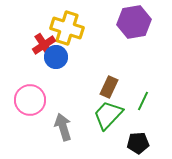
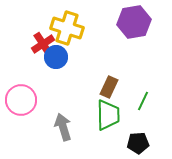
red cross: moved 1 px left, 1 px up
pink circle: moved 9 px left
green trapezoid: rotated 136 degrees clockwise
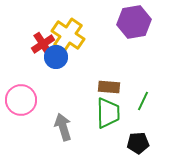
yellow cross: moved 1 px right, 7 px down; rotated 16 degrees clockwise
brown rectangle: rotated 70 degrees clockwise
green trapezoid: moved 2 px up
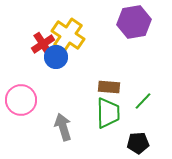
green line: rotated 18 degrees clockwise
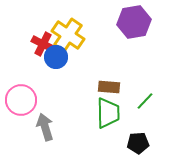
red cross: rotated 30 degrees counterclockwise
green line: moved 2 px right
gray arrow: moved 18 px left
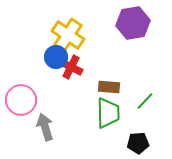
purple hexagon: moved 1 px left, 1 px down
red cross: moved 28 px right, 23 px down
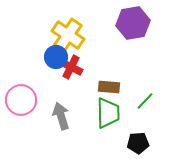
gray arrow: moved 16 px right, 11 px up
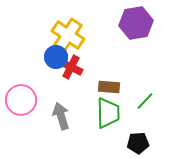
purple hexagon: moved 3 px right
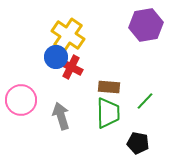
purple hexagon: moved 10 px right, 2 px down
black pentagon: rotated 15 degrees clockwise
